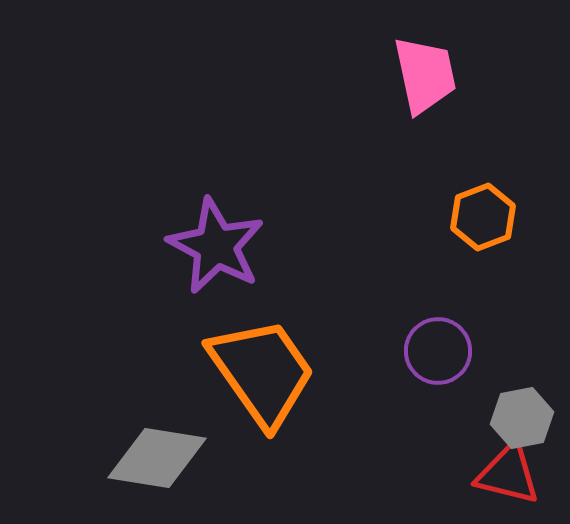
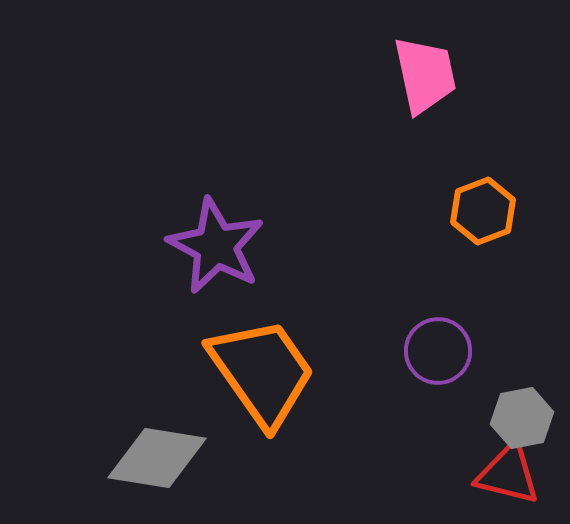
orange hexagon: moved 6 px up
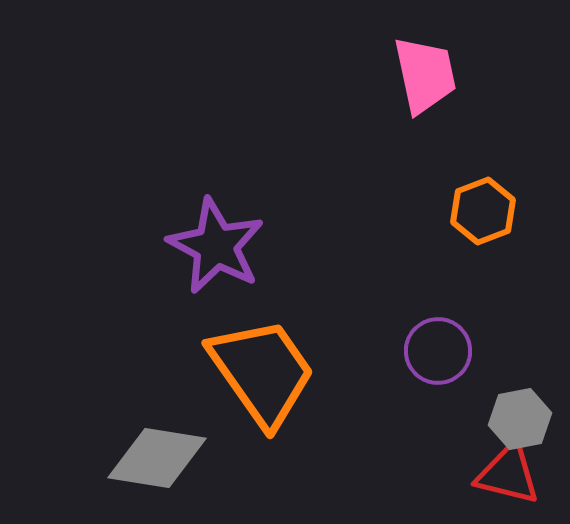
gray hexagon: moved 2 px left, 1 px down
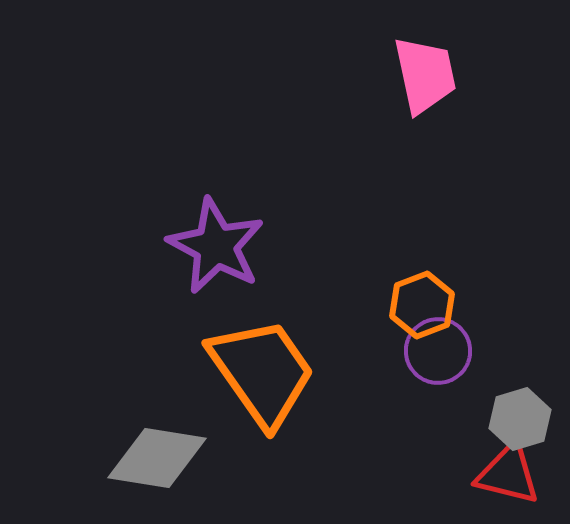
orange hexagon: moved 61 px left, 94 px down
gray hexagon: rotated 6 degrees counterclockwise
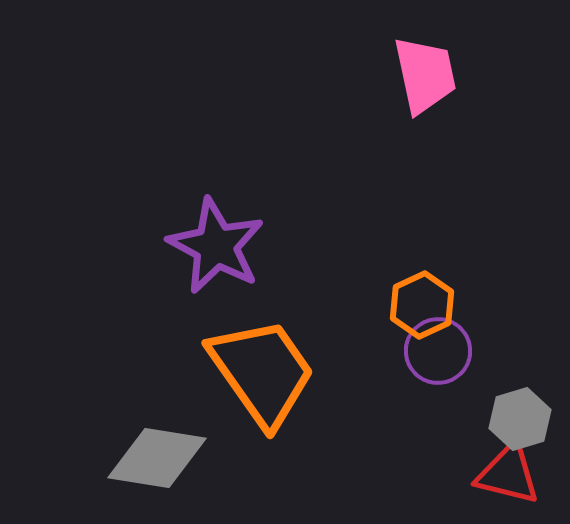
orange hexagon: rotated 4 degrees counterclockwise
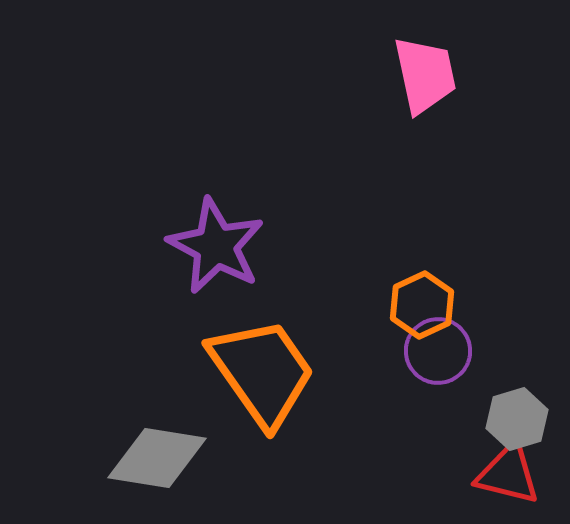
gray hexagon: moved 3 px left
